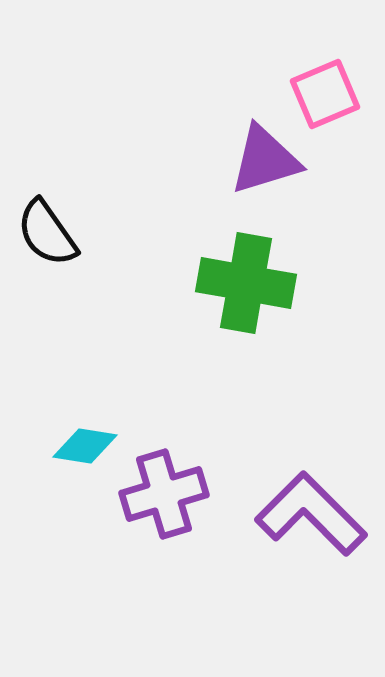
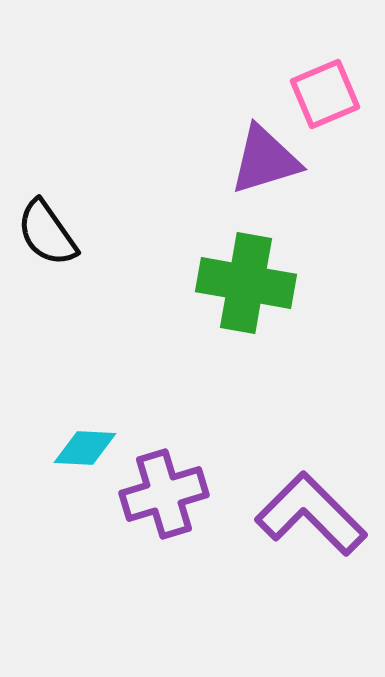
cyan diamond: moved 2 px down; rotated 6 degrees counterclockwise
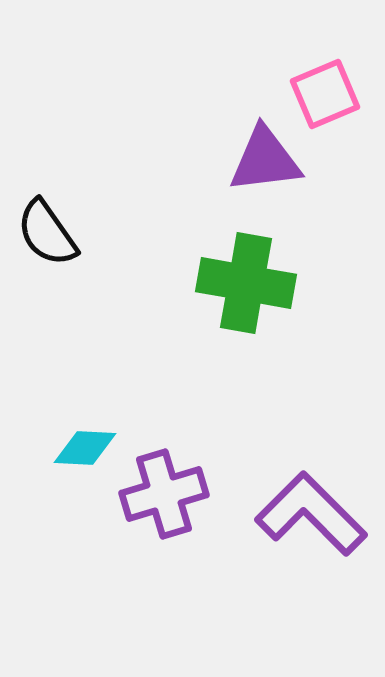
purple triangle: rotated 10 degrees clockwise
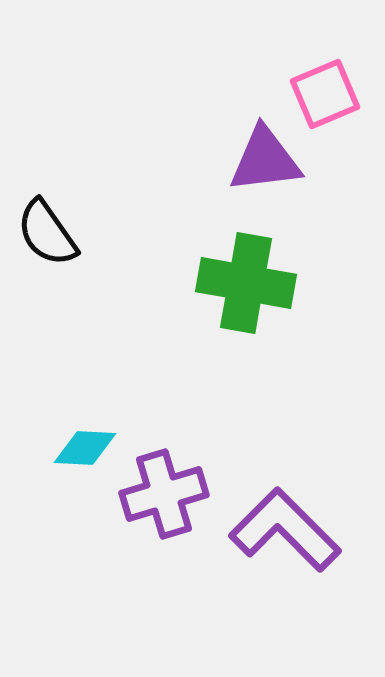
purple L-shape: moved 26 px left, 16 px down
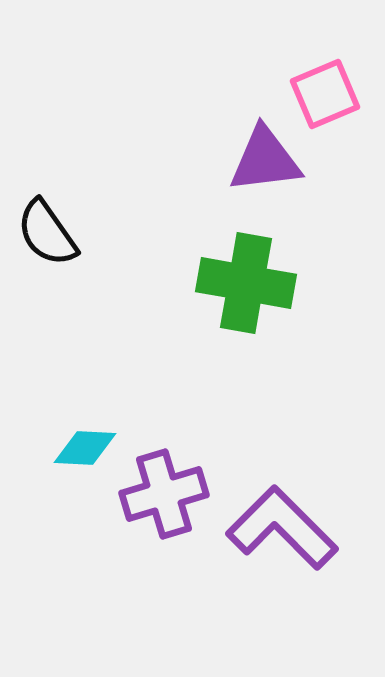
purple L-shape: moved 3 px left, 2 px up
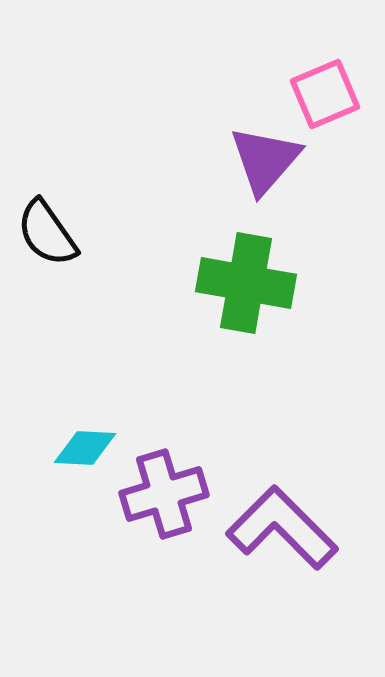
purple triangle: rotated 42 degrees counterclockwise
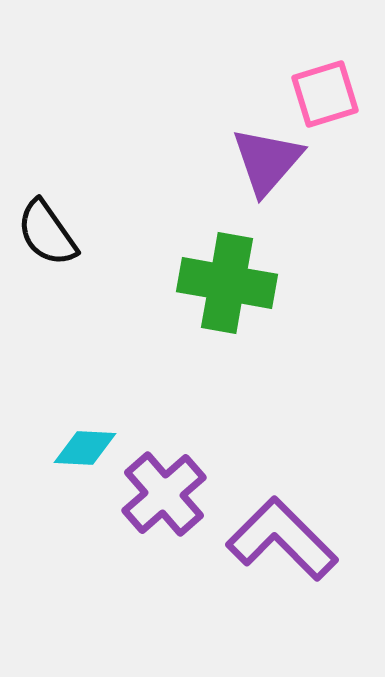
pink square: rotated 6 degrees clockwise
purple triangle: moved 2 px right, 1 px down
green cross: moved 19 px left
purple cross: rotated 24 degrees counterclockwise
purple L-shape: moved 11 px down
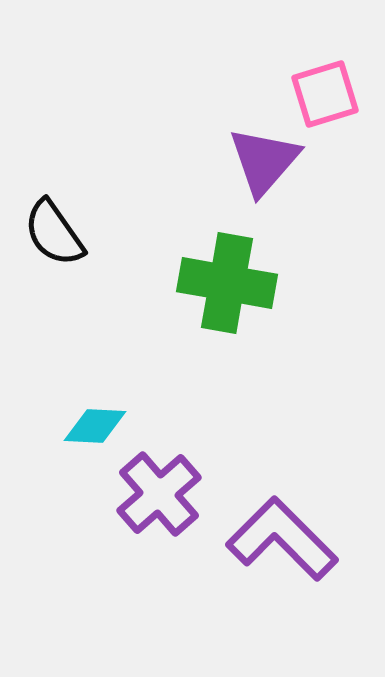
purple triangle: moved 3 px left
black semicircle: moved 7 px right
cyan diamond: moved 10 px right, 22 px up
purple cross: moved 5 px left
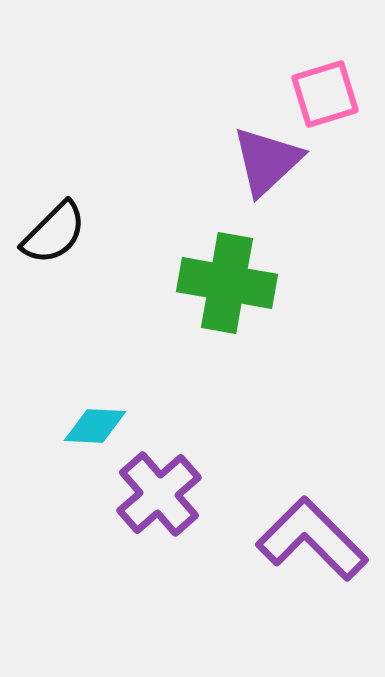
purple triangle: moved 3 px right; rotated 6 degrees clockwise
black semicircle: rotated 100 degrees counterclockwise
purple L-shape: moved 30 px right
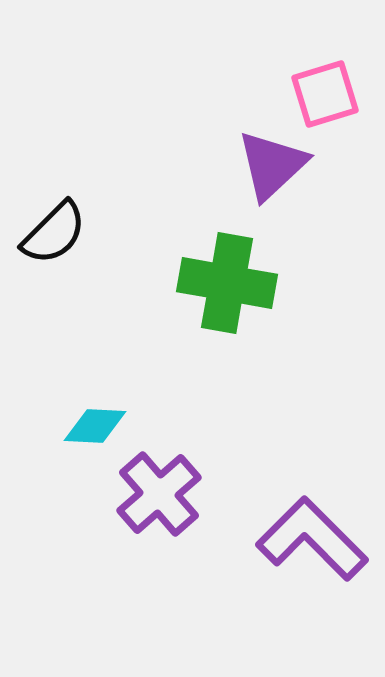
purple triangle: moved 5 px right, 4 px down
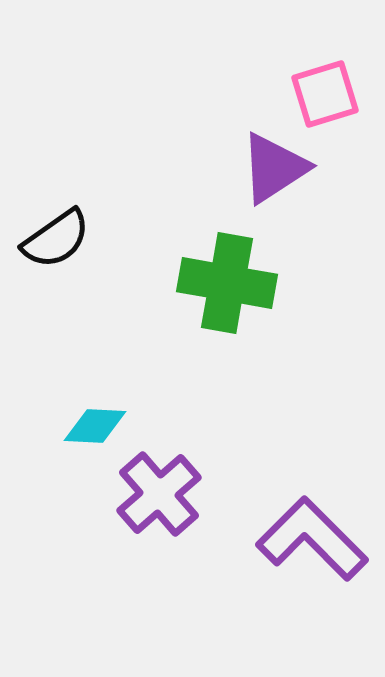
purple triangle: moved 2 px right, 3 px down; rotated 10 degrees clockwise
black semicircle: moved 2 px right, 6 px down; rotated 10 degrees clockwise
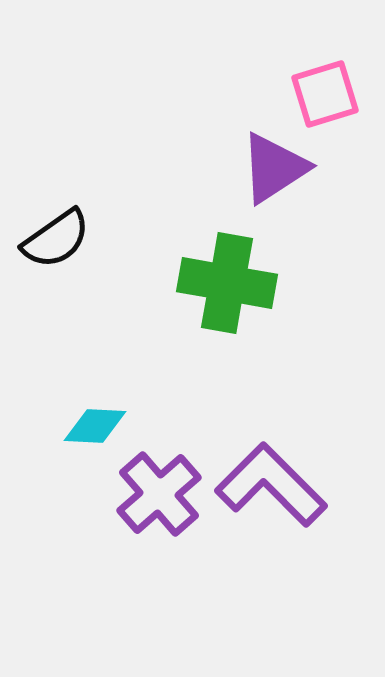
purple L-shape: moved 41 px left, 54 px up
